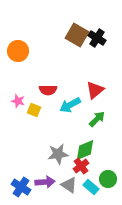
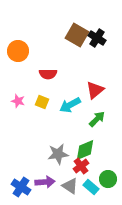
red semicircle: moved 16 px up
yellow square: moved 8 px right, 8 px up
gray triangle: moved 1 px right, 1 px down
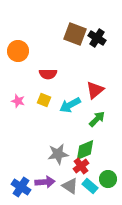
brown square: moved 2 px left, 1 px up; rotated 10 degrees counterclockwise
yellow square: moved 2 px right, 2 px up
cyan rectangle: moved 1 px left, 1 px up
